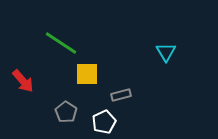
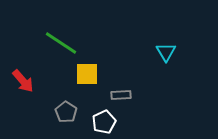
gray rectangle: rotated 12 degrees clockwise
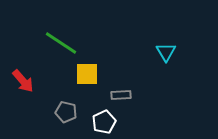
gray pentagon: rotated 20 degrees counterclockwise
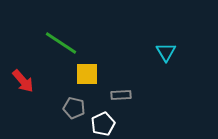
gray pentagon: moved 8 px right, 4 px up
white pentagon: moved 1 px left, 2 px down
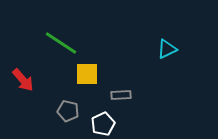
cyan triangle: moved 1 px right, 3 px up; rotated 35 degrees clockwise
red arrow: moved 1 px up
gray pentagon: moved 6 px left, 3 px down
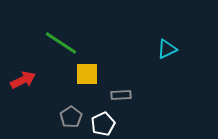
red arrow: rotated 75 degrees counterclockwise
gray pentagon: moved 3 px right, 6 px down; rotated 25 degrees clockwise
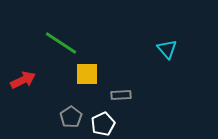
cyan triangle: rotated 45 degrees counterclockwise
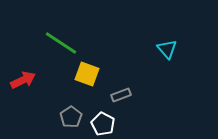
yellow square: rotated 20 degrees clockwise
gray rectangle: rotated 18 degrees counterclockwise
white pentagon: rotated 20 degrees counterclockwise
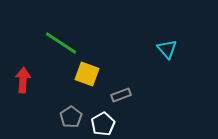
red arrow: rotated 60 degrees counterclockwise
white pentagon: rotated 15 degrees clockwise
